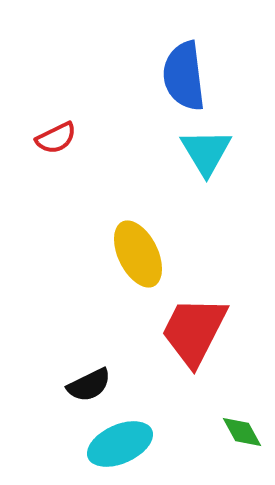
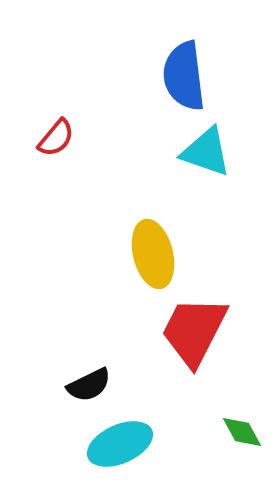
red semicircle: rotated 24 degrees counterclockwise
cyan triangle: rotated 40 degrees counterclockwise
yellow ellipse: moved 15 px right; rotated 12 degrees clockwise
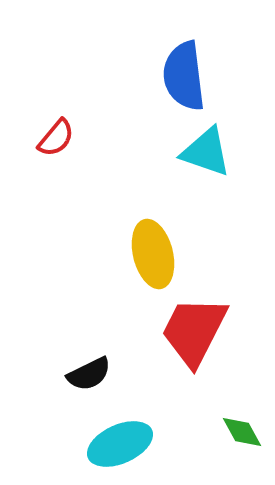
black semicircle: moved 11 px up
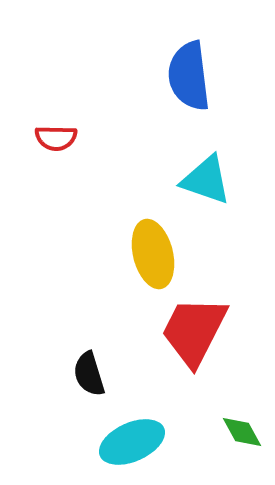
blue semicircle: moved 5 px right
red semicircle: rotated 51 degrees clockwise
cyan triangle: moved 28 px down
black semicircle: rotated 99 degrees clockwise
cyan ellipse: moved 12 px right, 2 px up
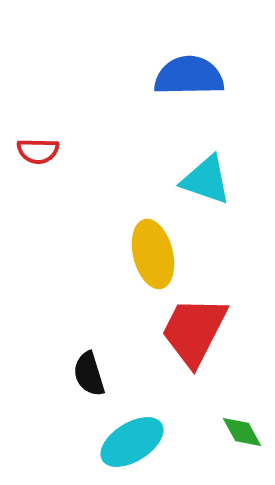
blue semicircle: rotated 96 degrees clockwise
red semicircle: moved 18 px left, 13 px down
cyan ellipse: rotated 8 degrees counterclockwise
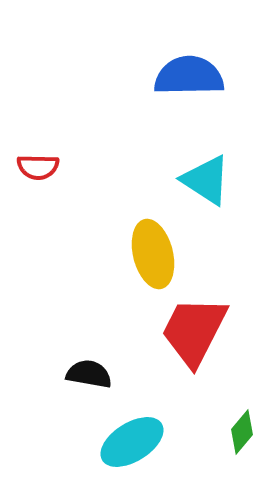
red semicircle: moved 16 px down
cyan triangle: rotated 14 degrees clockwise
black semicircle: rotated 117 degrees clockwise
green diamond: rotated 69 degrees clockwise
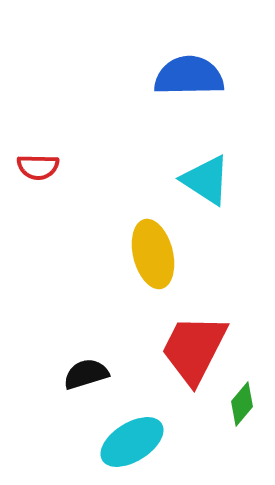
red trapezoid: moved 18 px down
black semicircle: moved 3 px left; rotated 27 degrees counterclockwise
green diamond: moved 28 px up
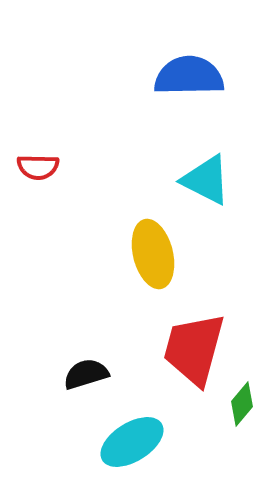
cyan triangle: rotated 6 degrees counterclockwise
red trapezoid: rotated 12 degrees counterclockwise
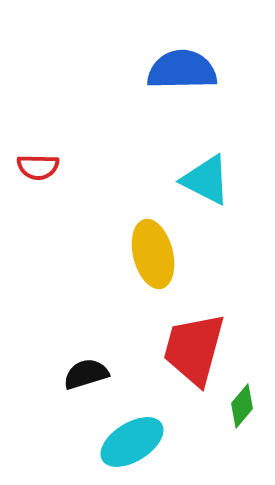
blue semicircle: moved 7 px left, 6 px up
green diamond: moved 2 px down
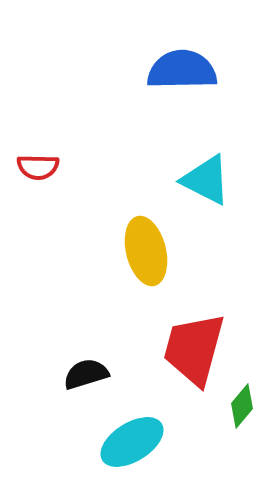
yellow ellipse: moved 7 px left, 3 px up
